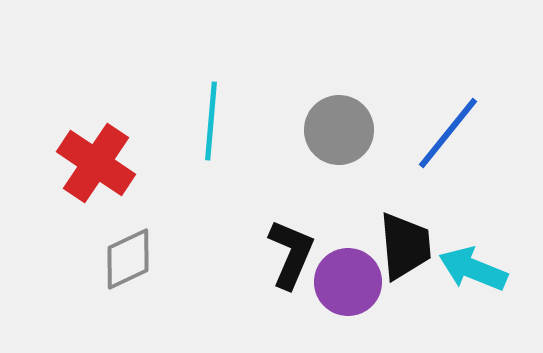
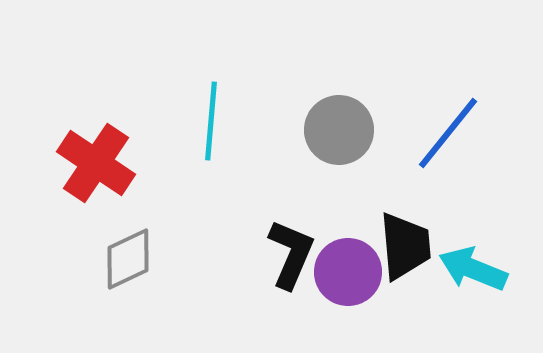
purple circle: moved 10 px up
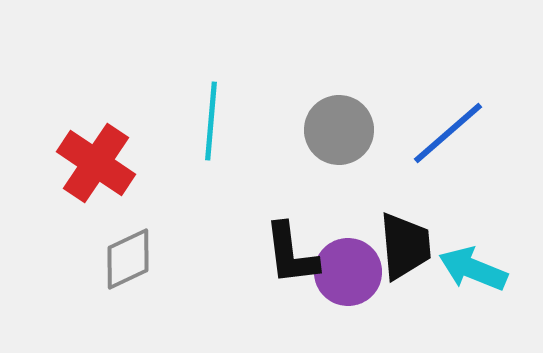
blue line: rotated 10 degrees clockwise
black L-shape: rotated 150 degrees clockwise
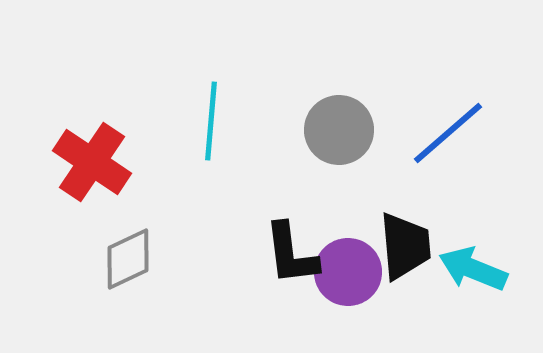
red cross: moved 4 px left, 1 px up
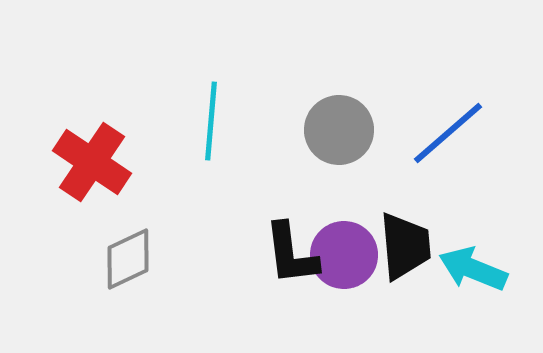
purple circle: moved 4 px left, 17 px up
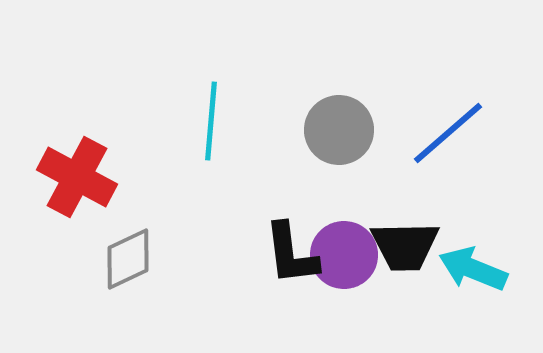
red cross: moved 15 px left, 15 px down; rotated 6 degrees counterclockwise
black trapezoid: rotated 94 degrees clockwise
